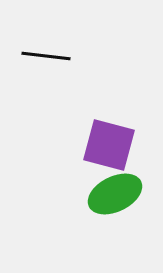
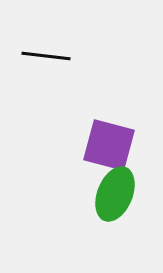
green ellipse: rotated 42 degrees counterclockwise
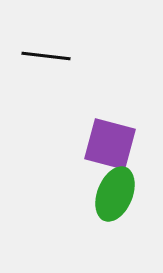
purple square: moved 1 px right, 1 px up
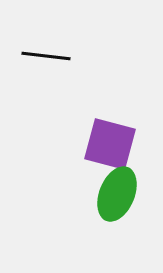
green ellipse: moved 2 px right
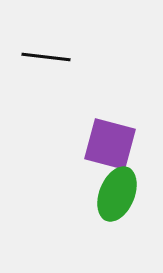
black line: moved 1 px down
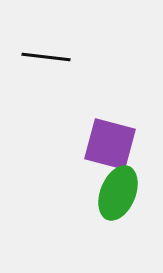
green ellipse: moved 1 px right, 1 px up
